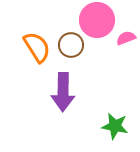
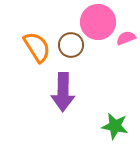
pink circle: moved 1 px right, 2 px down
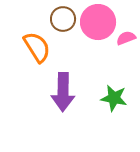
brown circle: moved 8 px left, 26 px up
green star: moved 1 px left, 28 px up
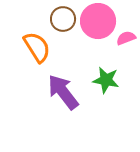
pink circle: moved 1 px up
purple arrow: rotated 141 degrees clockwise
green star: moved 8 px left, 18 px up
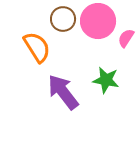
pink semicircle: rotated 36 degrees counterclockwise
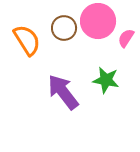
brown circle: moved 1 px right, 9 px down
orange semicircle: moved 10 px left, 7 px up
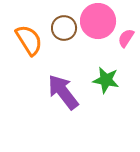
orange semicircle: moved 2 px right
